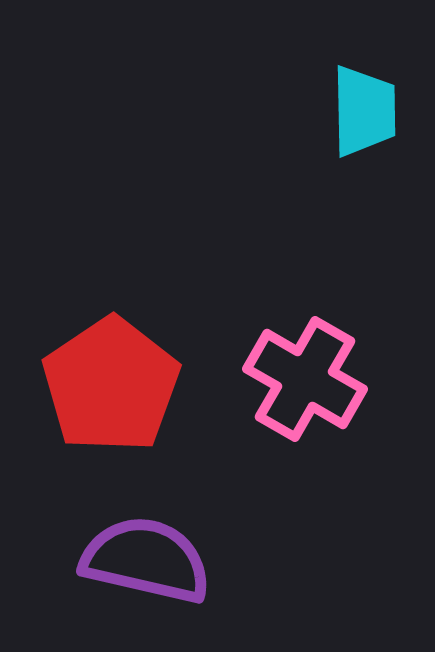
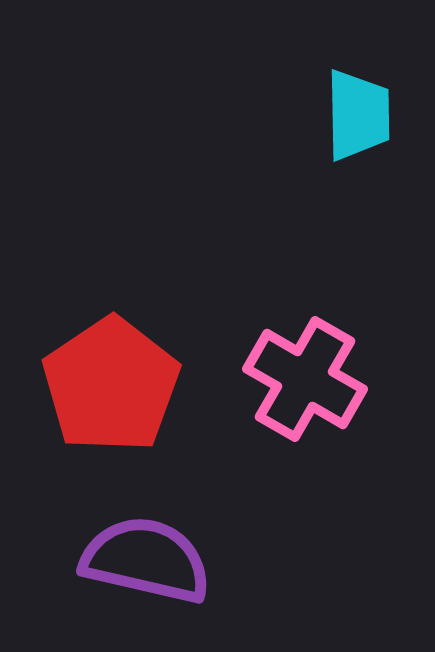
cyan trapezoid: moved 6 px left, 4 px down
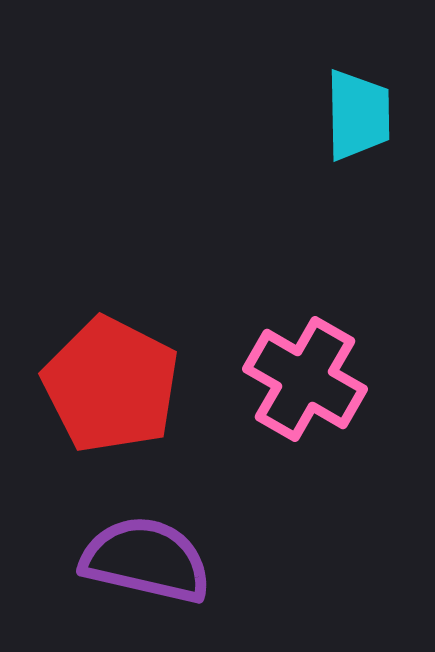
red pentagon: rotated 11 degrees counterclockwise
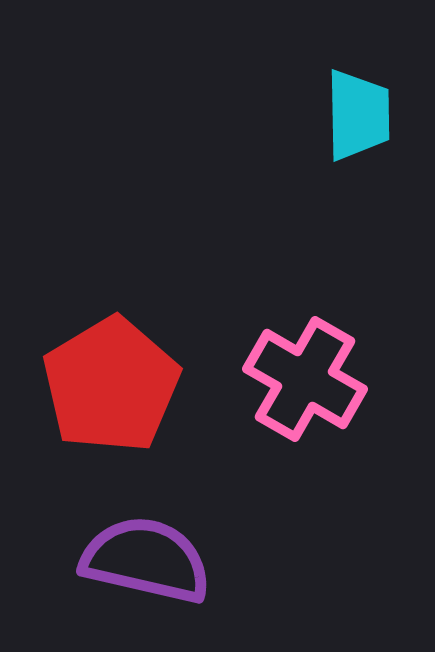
red pentagon: rotated 14 degrees clockwise
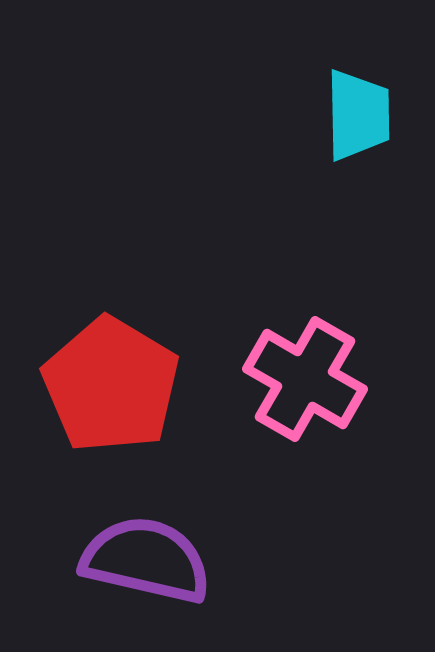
red pentagon: rotated 10 degrees counterclockwise
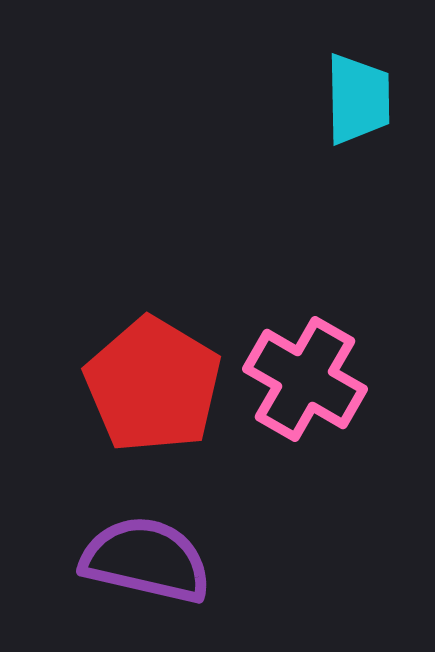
cyan trapezoid: moved 16 px up
red pentagon: moved 42 px right
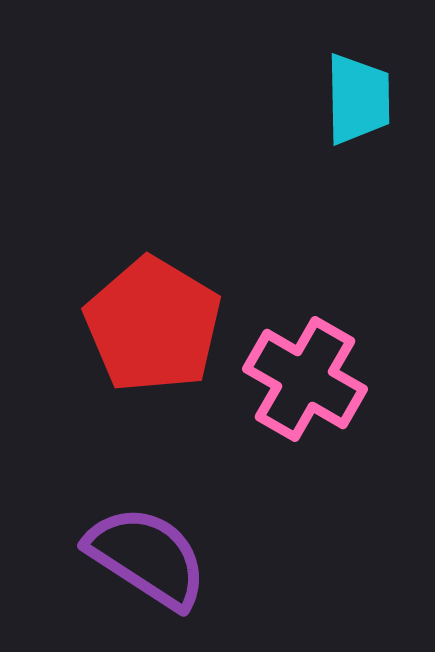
red pentagon: moved 60 px up
purple semicircle: moved 1 px right, 3 px up; rotated 20 degrees clockwise
